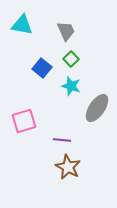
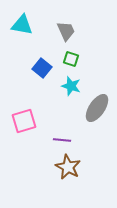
green square: rotated 28 degrees counterclockwise
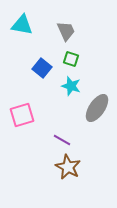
pink square: moved 2 px left, 6 px up
purple line: rotated 24 degrees clockwise
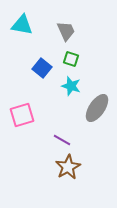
brown star: rotated 15 degrees clockwise
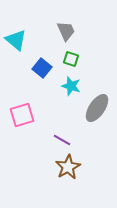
cyan triangle: moved 6 px left, 15 px down; rotated 30 degrees clockwise
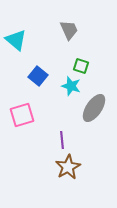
gray trapezoid: moved 3 px right, 1 px up
green square: moved 10 px right, 7 px down
blue square: moved 4 px left, 8 px down
gray ellipse: moved 3 px left
purple line: rotated 54 degrees clockwise
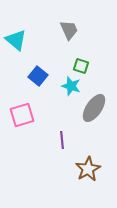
brown star: moved 20 px right, 2 px down
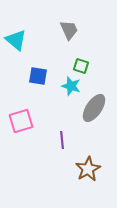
blue square: rotated 30 degrees counterclockwise
pink square: moved 1 px left, 6 px down
